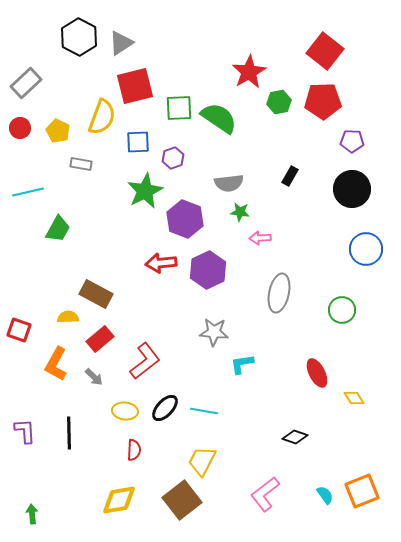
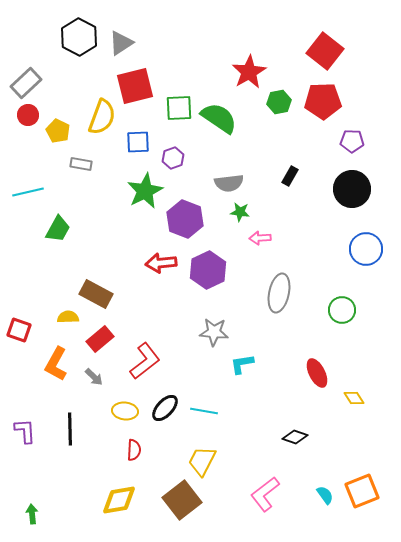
red circle at (20, 128): moved 8 px right, 13 px up
black line at (69, 433): moved 1 px right, 4 px up
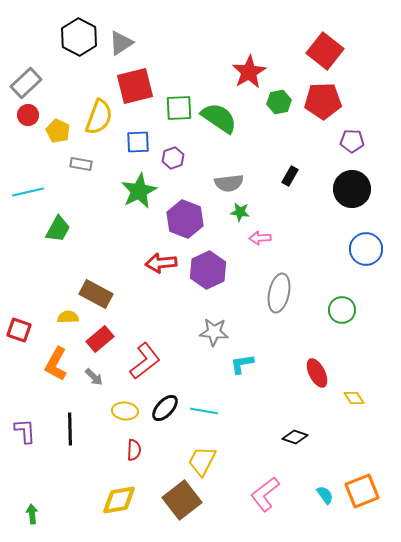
yellow semicircle at (102, 117): moved 3 px left
green star at (145, 191): moved 6 px left
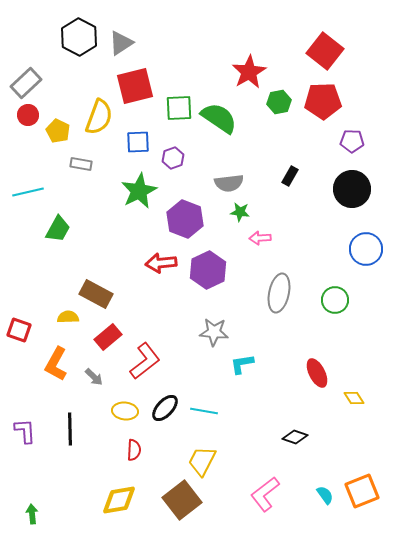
green circle at (342, 310): moved 7 px left, 10 px up
red rectangle at (100, 339): moved 8 px right, 2 px up
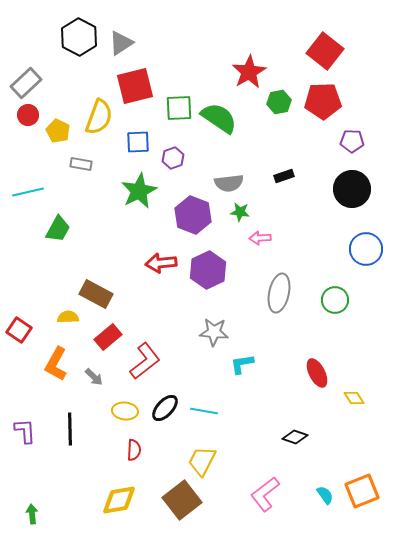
black rectangle at (290, 176): moved 6 px left; rotated 42 degrees clockwise
purple hexagon at (185, 219): moved 8 px right, 4 px up
red square at (19, 330): rotated 15 degrees clockwise
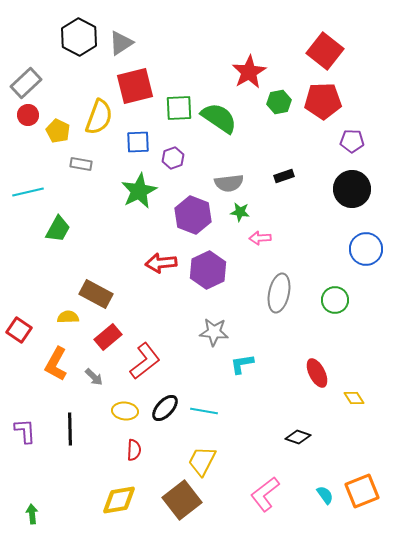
black diamond at (295, 437): moved 3 px right
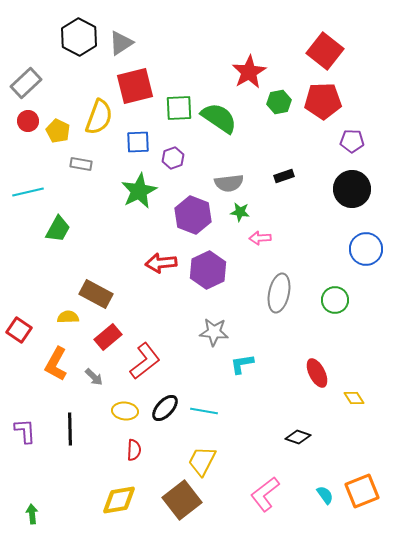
red circle at (28, 115): moved 6 px down
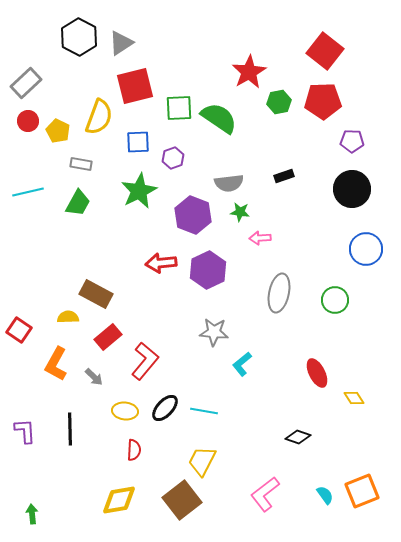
green trapezoid at (58, 229): moved 20 px right, 26 px up
red L-shape at (145, 361): rotated 12 degrees counterclockwise
cyan L-shape at (242, 364): rotated 30 degrees counterclockwise
